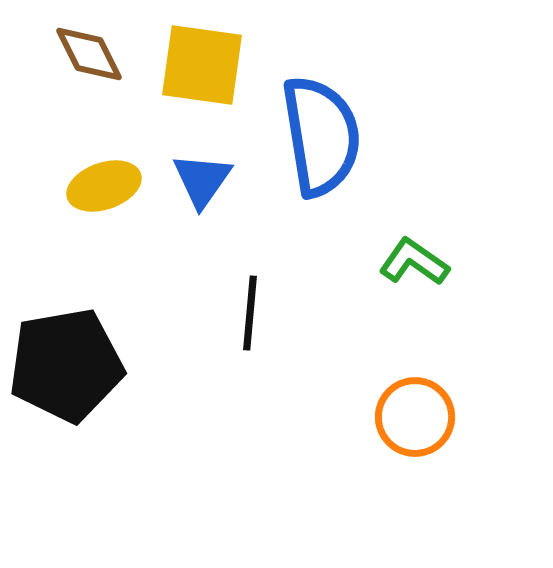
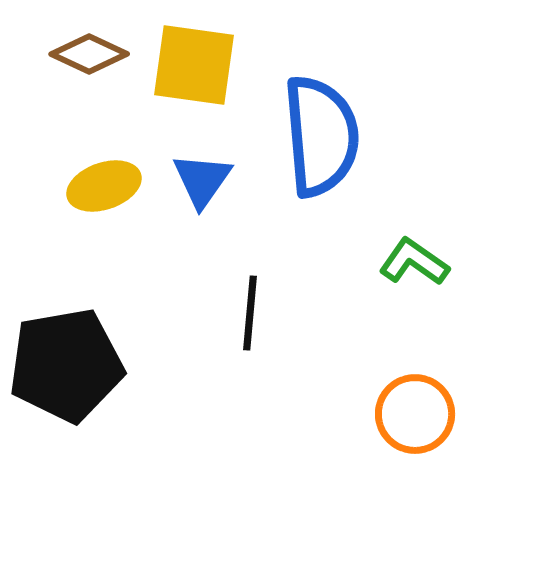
brown diamond: rotated 38 degrees counterclockwise
yellow square: moved 8 px left
blue semicircle: rotated 4 degrees clockwise
orange circle: moved 3 px up
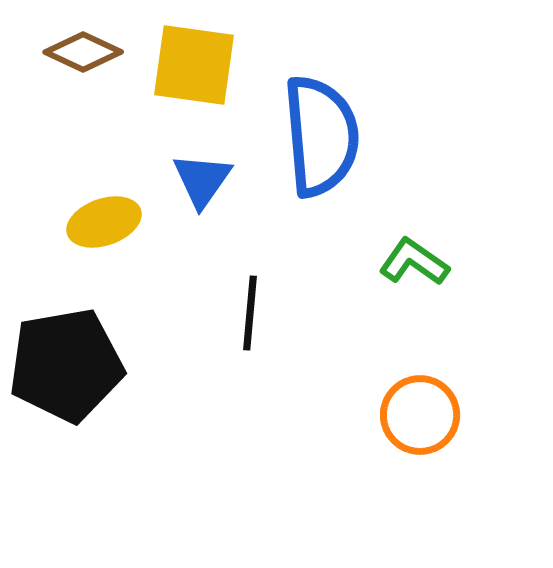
brown diamond: moved 6 px left, 2 px up
yellow ellipse: moved 36 px down
orange circle: moved 5 px right, 1 px down
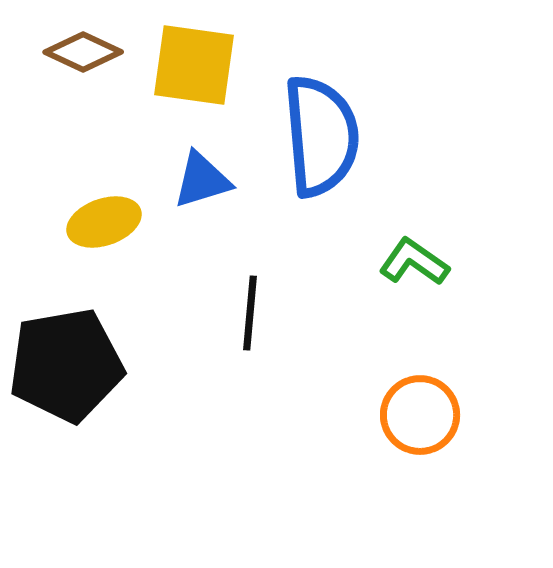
blue triangle: rotated 38 degrees clockwise
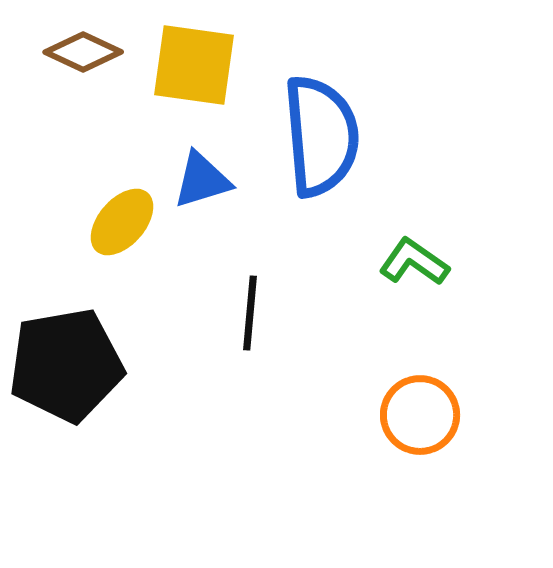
yellow ellipse: moved 18 px right; rotated 30 degrees counterclockwise
